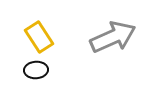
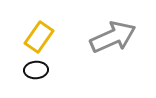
yellow rectangle: rotated 68 degrees clockwise
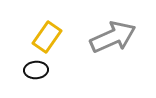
yellow rectangle: moved 8 px right
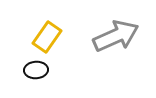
gray arrow: moved 3 px right, 1 px up
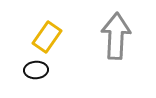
gray arrow: rotated 63 degrees counterclockwise
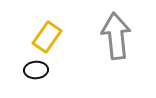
gray arrow: rotated 9 degrees counterclockwise
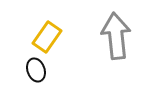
black ellipse: rotated 75 degrees clockwise
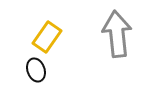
gray arrow: moved 1 px right, 2 px up
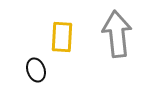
yellow rectangle: moved 15 px right; rotated 32 degrees counterclockwise
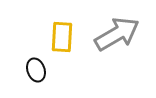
gray arrow: rotated 66 degrees clockwise
